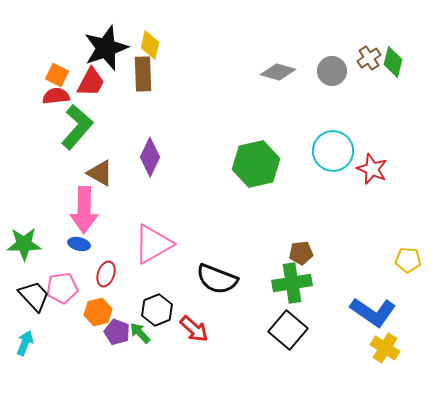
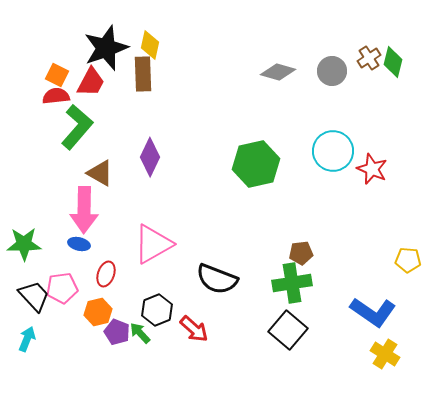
cyan arrow: moved 2 px right, 4 px up
yellow cross: moved 6 px down
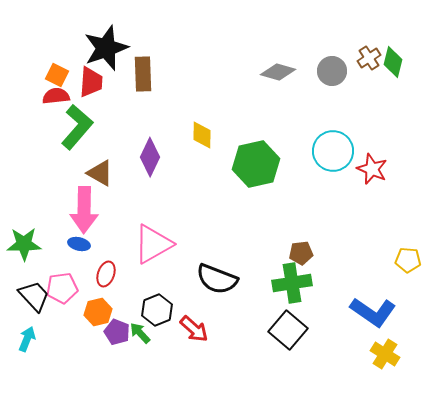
yellow diamond: moved 52 px right, 90 px down; rotated 12 degrees counterclockwise
red trapezoid: rotated 24 degrees counterclockwise
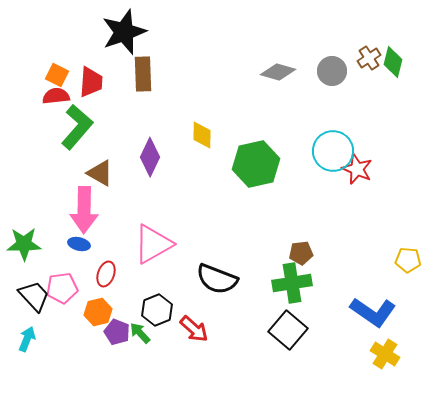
black star: moved 18 px right, 16 px up
red star: moved 15 px left
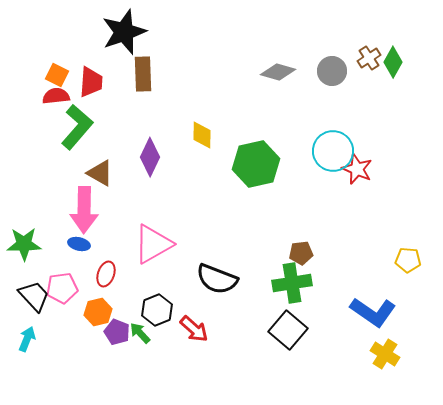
green diamond: rotated 16 degrees clockwise
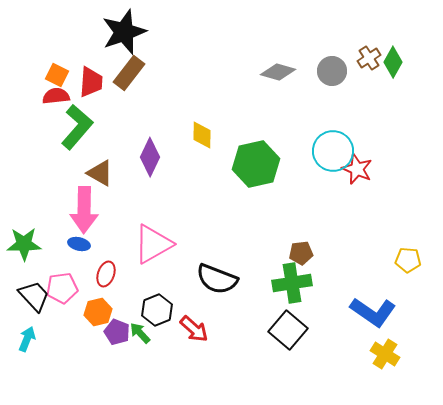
brown rectangle: moved 14 px left, 1 px up; rotated 40 degrees clockwise
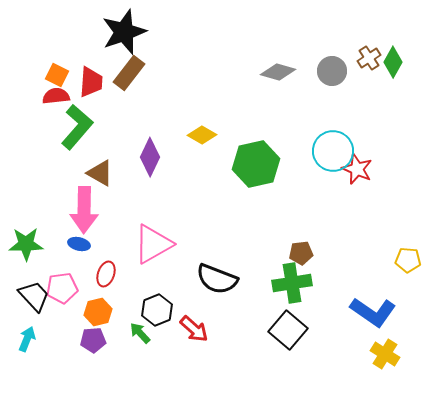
yellow diamond: rotated 60 degrees counterclockwise
green star: moved 2 px right
purple pentagon: moved 24 px left, 8 px down; rotated 25 degrees counterclockwise
